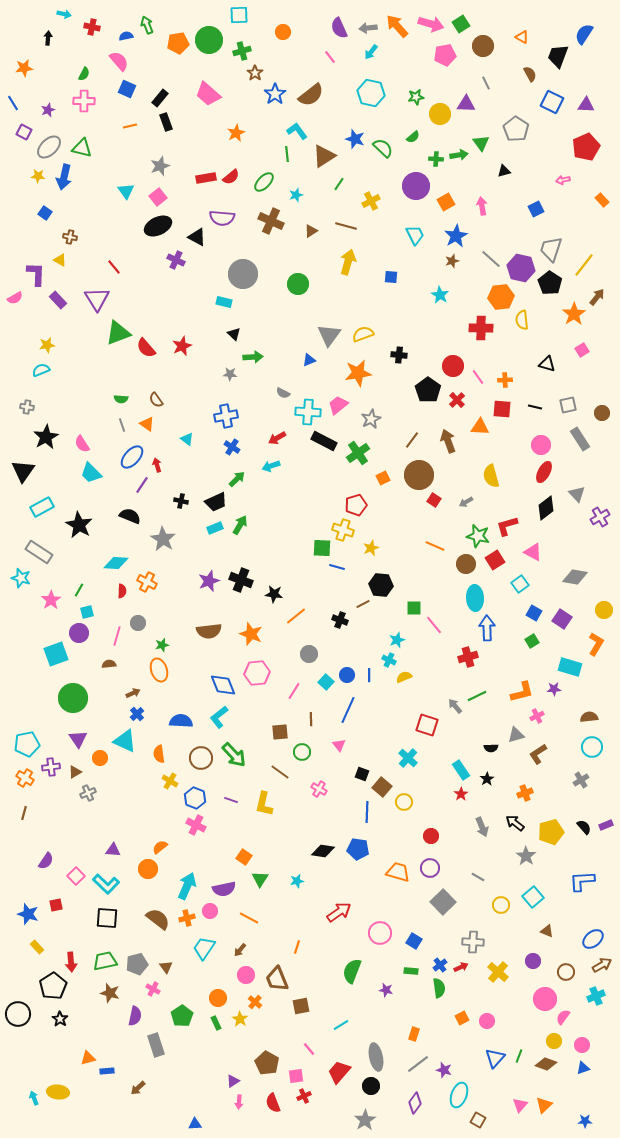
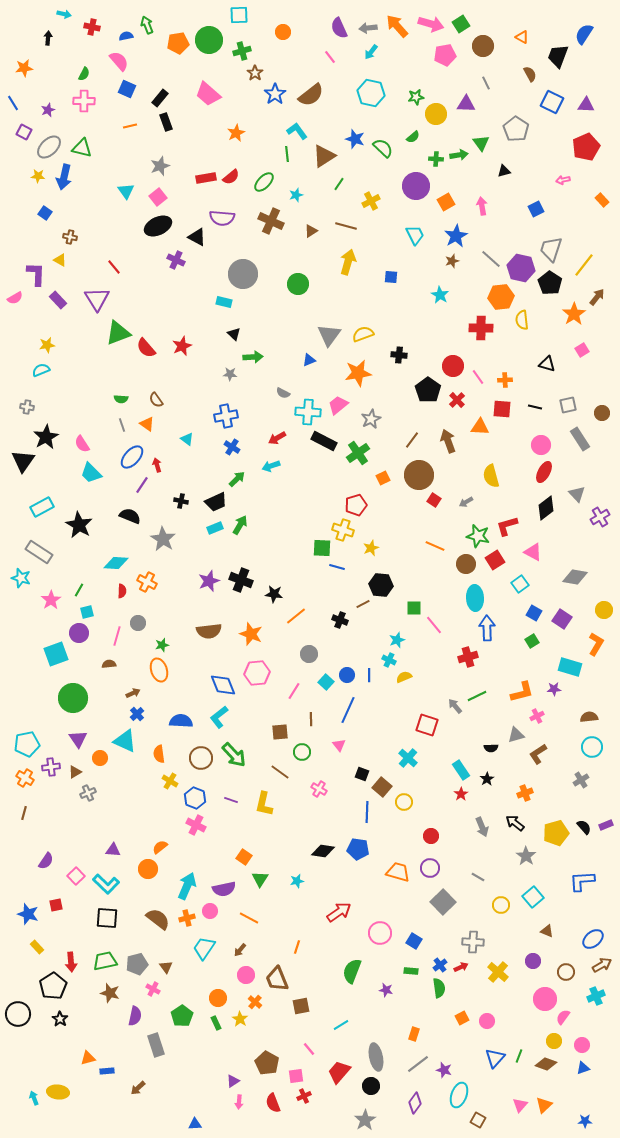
yellow circle at (440, 114): moved 4 px left
black triangle at (23, 471): moved 10 px up
yellow pentagon at (551, 832): moved 5 px right, 1 px down
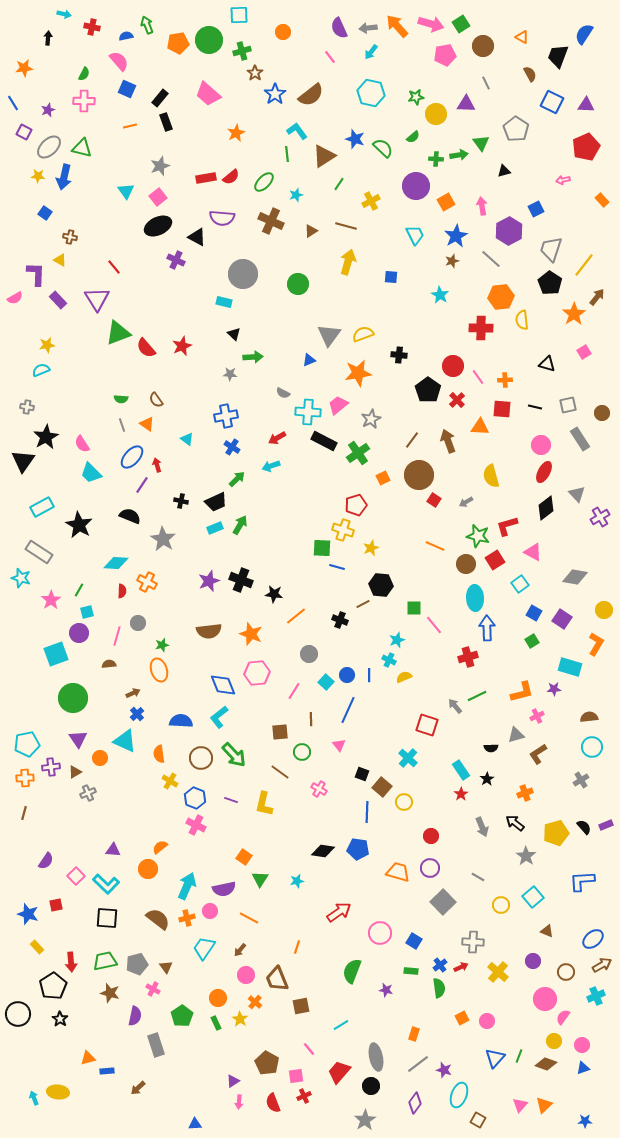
purple hexagon at (521, 268): moved 12 px left, 37 px up; rotated 20 degrees clockwise
pink square at (582, 350): moved 2 px right, 2 px down
orange cross at (25, 778): rotated 36 degrees counterclockwise
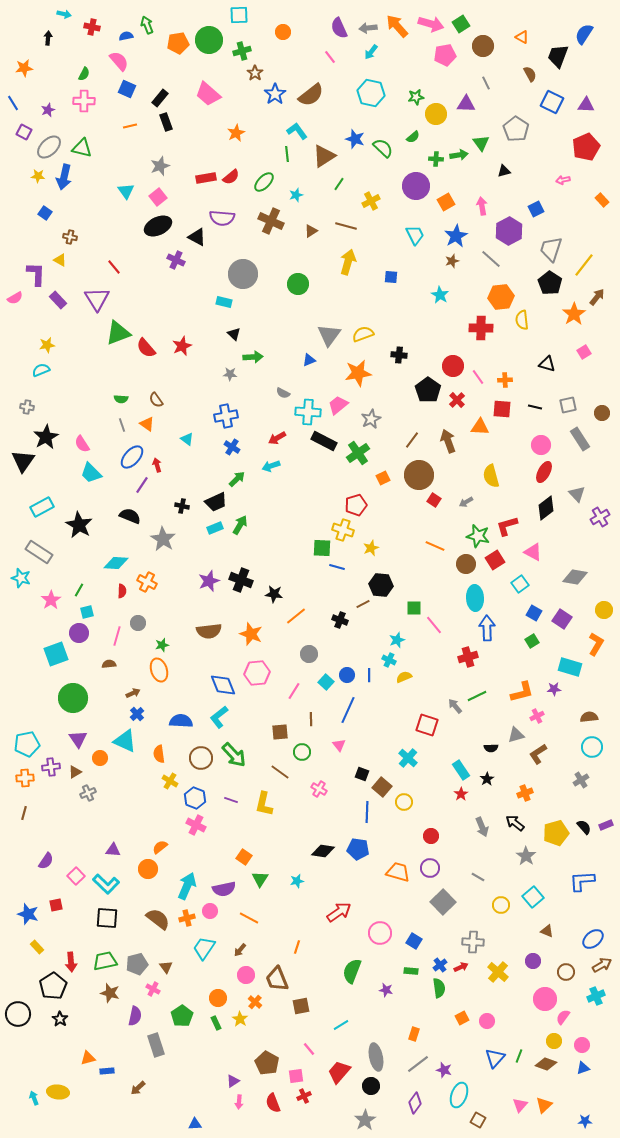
black cross at (181, 501): moved 1 px right, 5 px down
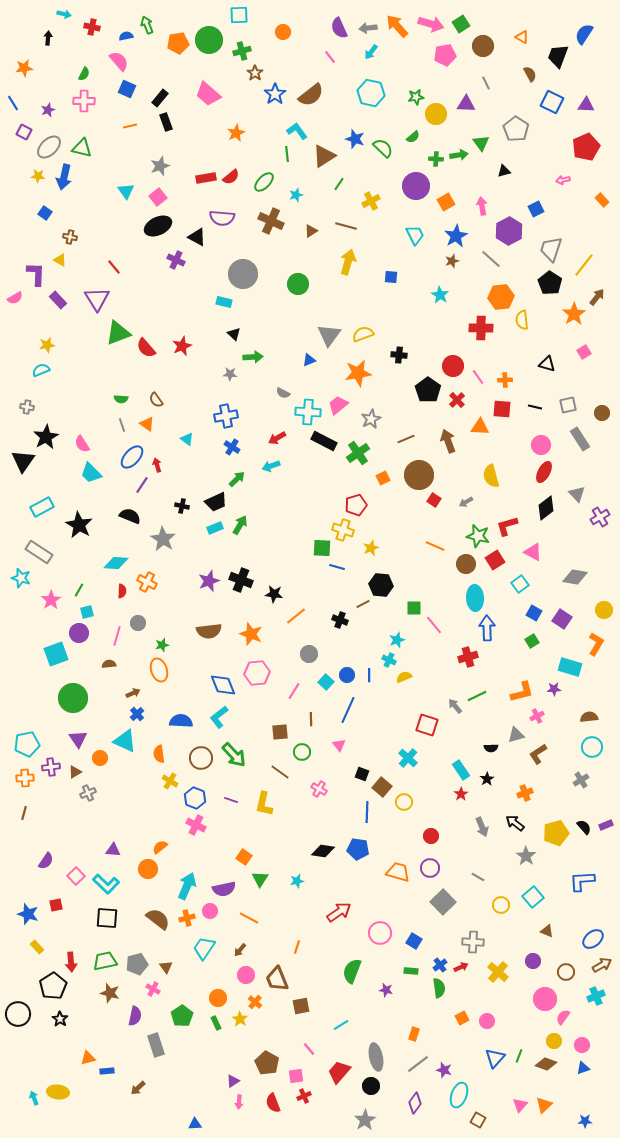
brown line at (412, 440): moved 6 px left, 1 px up; rotated 30 degrees clockwise
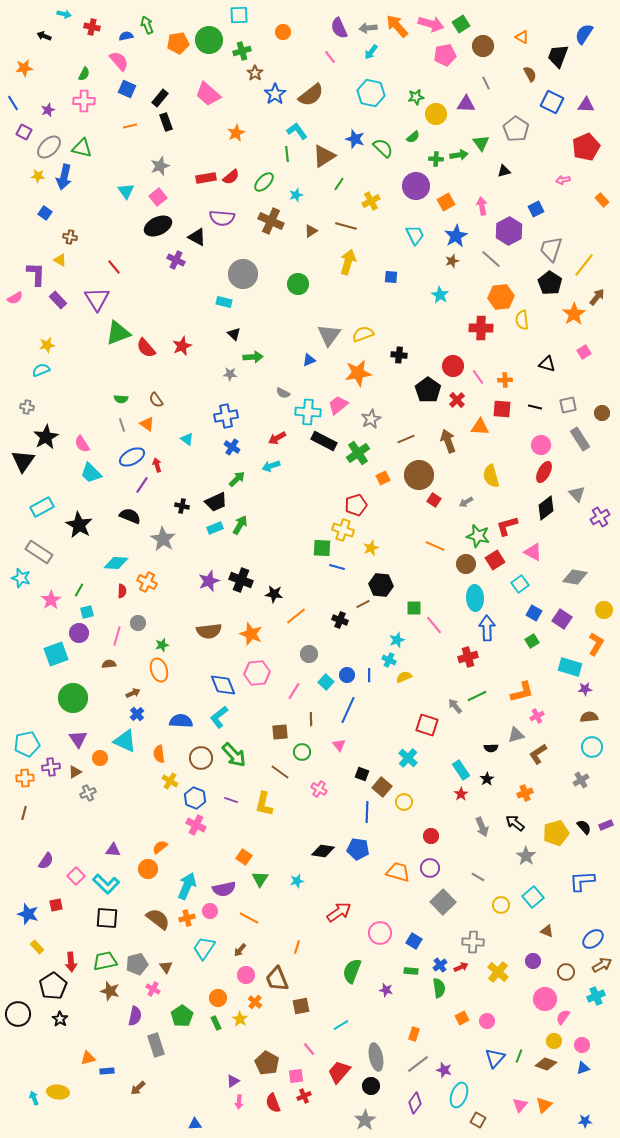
black arrow at (48, 38): moved 4 px left, 2 px up; rotated 72 degrees counterclockwise
blue ellipse at (132, 457): rotated 20 degrees clockwise
purple star at (554, 689): moved 31 px right
brown star at (110, 993): moved 2 px up
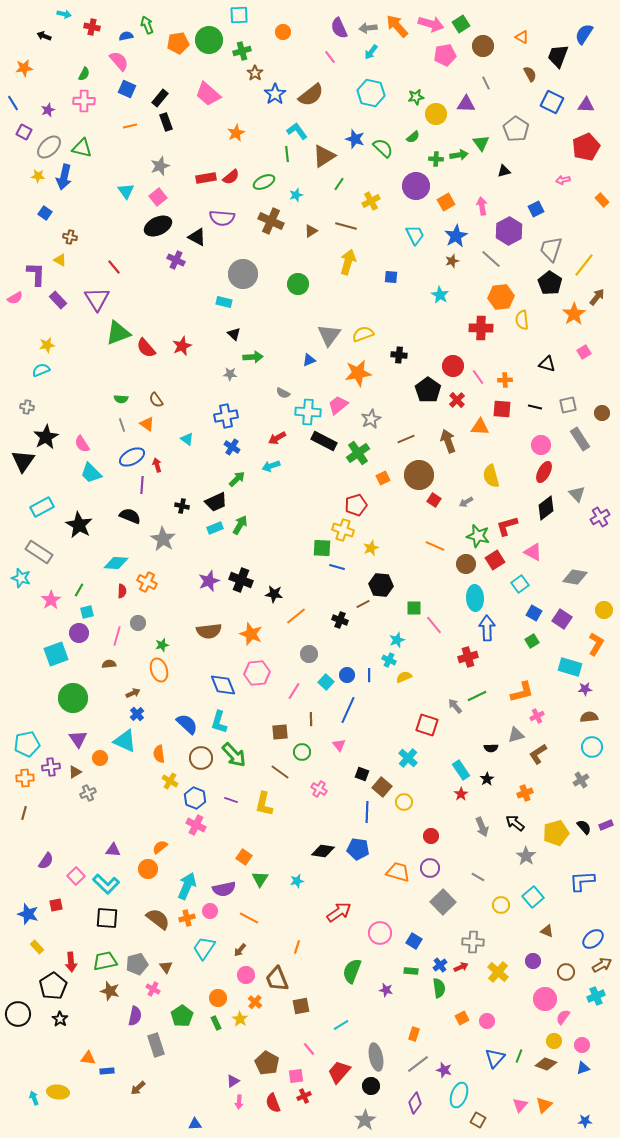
green ellipse at (264, 182): rotated 20 degrees clockwise
purple line at (142, 485): rotated 30 degrees counterclockwise
cyan L-shape at (219, 717): moved 5 px down; rotated 35 degrees counterclockwise
blue semicircle at (181, 721): moved 6 px right, 3 px down; rotated 40 degrees clockwise
orange triangle at (88, 1058): rotated 21 degrees clockwise
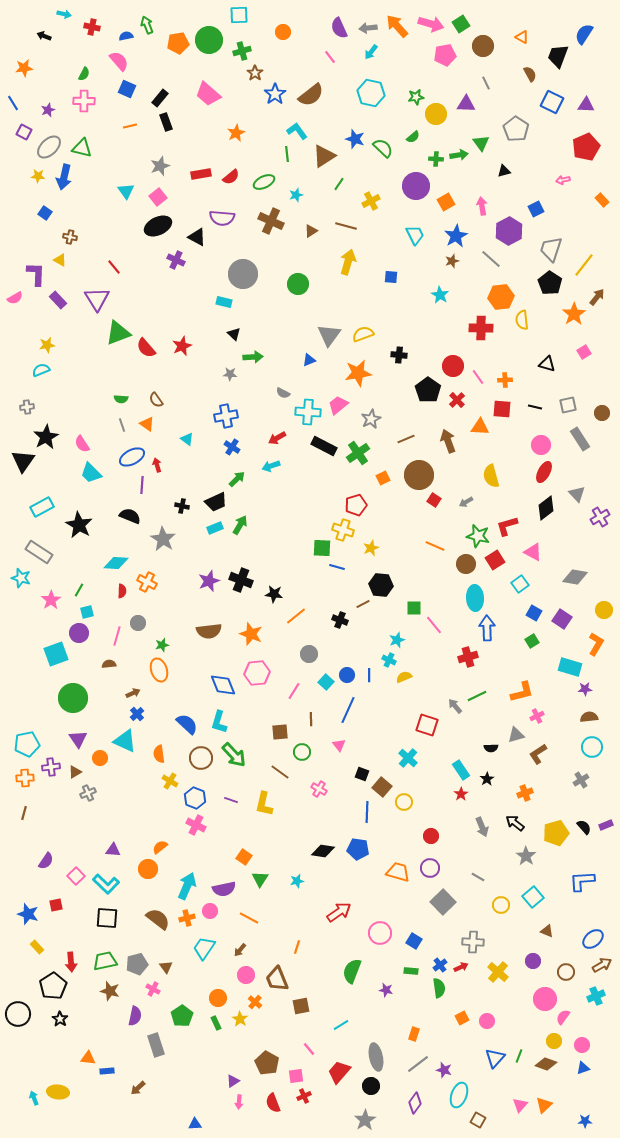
red rectangle at (206, 178): moved 5 px left, 4 px up
gray cross at (27, 407): rotated 16 degrees counterclockwise
black rectangle at (324, 441): moved 5 px down
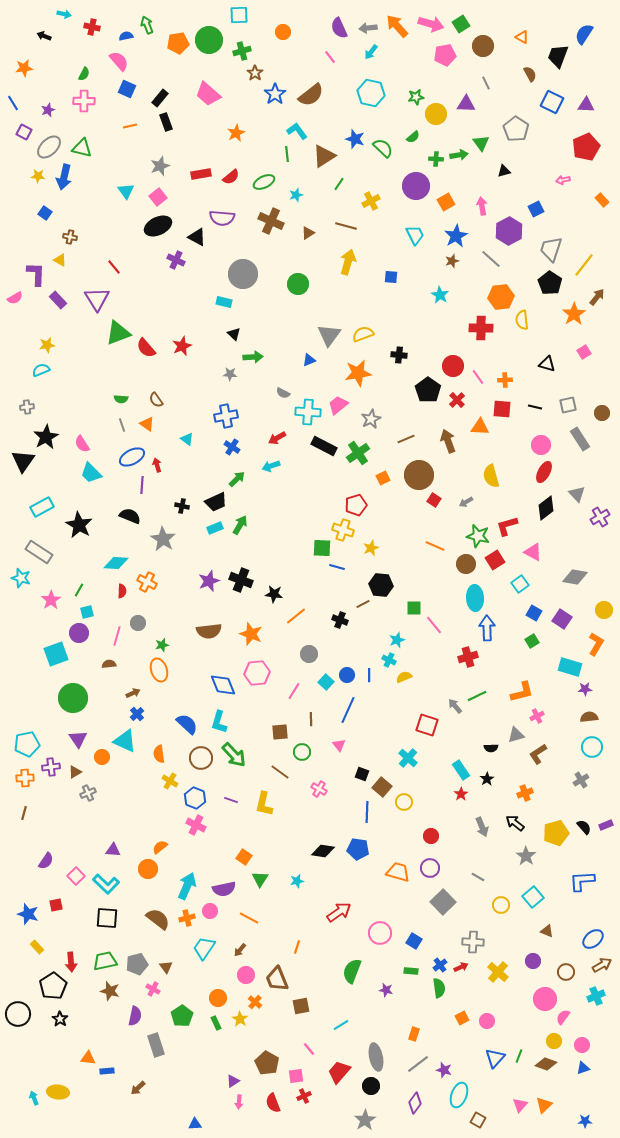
brown triangle at (311, 231): moved 3 px left, 2 px down
orange circle at (100, 758): moved 2 px right, 1 px up
